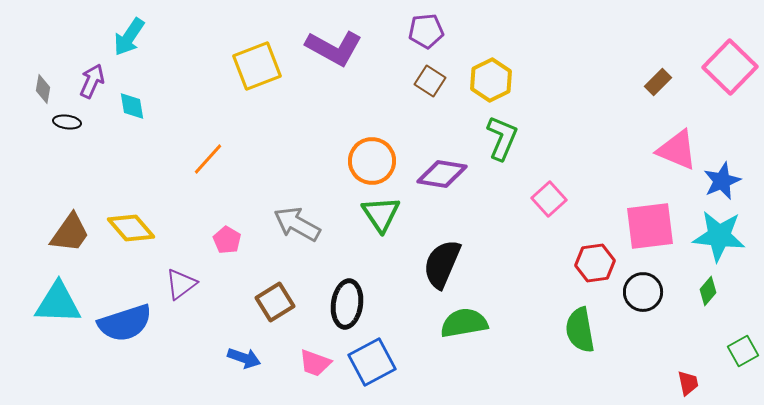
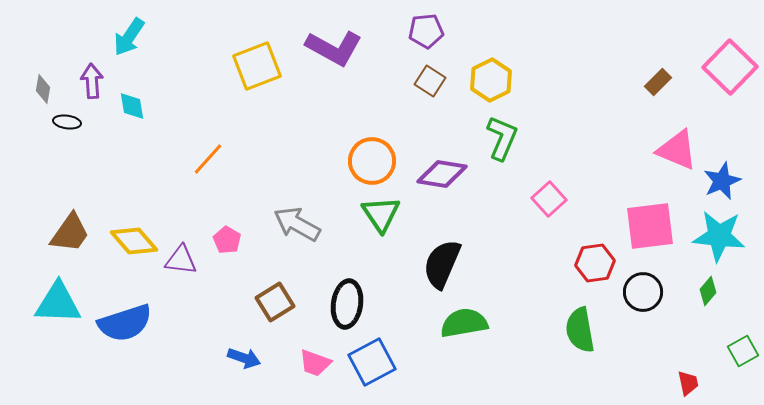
purple arrow at (92, 81): rotated 28 degrees counterclockwise
yellow diamond at (131, 228): moved 3 px right, 13 px down
purple triangle at (181, 284): moved 24 px up; rotated 44 degrees clockwise
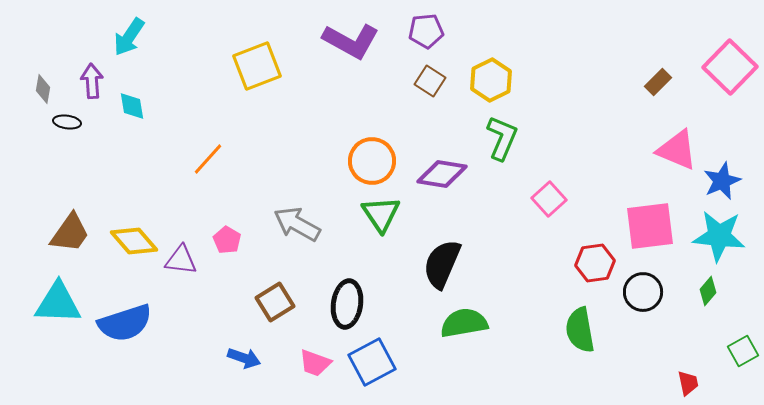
purple L-shape at (334, 48): moved 17 px right, 7 px up
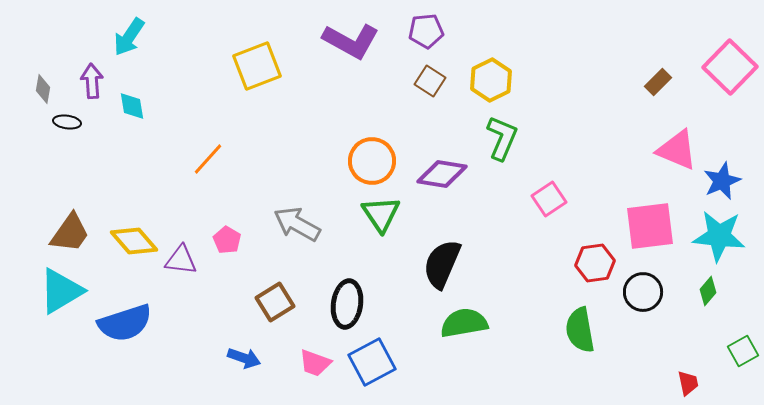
pink square at (549, 199): rotated 8 degrees clockwise
cyan triangle at (58, 303): moved 3 px right, 12 px up; rotated 33 degrees counterclockwise
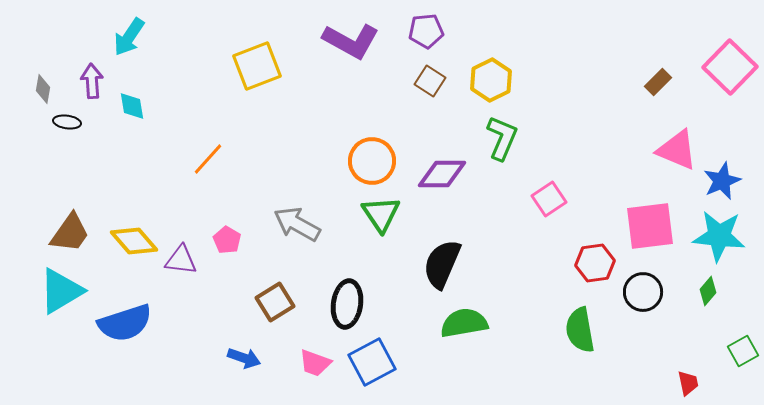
purple diamond at (442, 174): rotated 9 degrees counterclockwise
